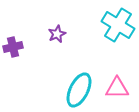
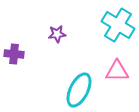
purple star: rotated 18 degrees clockwise
purple cross: moved 1 px right, 7 px down; rotated 18 degrees clockwise
pink triangle: moved 17 px up
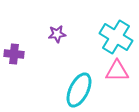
cyan cross: moved 2 px left, 12 px down
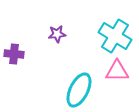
cyan cross: moved 1 px left, 1 px up
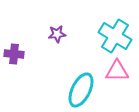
cyan ellipse: moved 2 px right
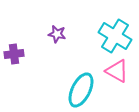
purple star: rotated 18 degrees clockwise
purple cross: rotated 12 degrees counterclockwise
pink triangle: rotated 30 degrees clockwise
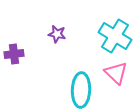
pink triangle: moved 1 px left, 2 px down; rotated 15 degrees clockwise
cyan ellipse: rotated 24 degrees counterclockwise
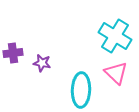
purple star: moved 15 px left, 29 px down
purple cross: moved 1 px left, 1 px up
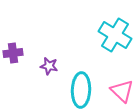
cyan cross: moved 1 px up
purple star: moved 7 px right, 3 px down
pink triangle: moved 6 px right, 18 px down
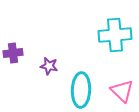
cyan cross: rotated 36 degrees counterclockwise
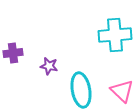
cyan ellipse: rotated 12 degrees counterclockwise
